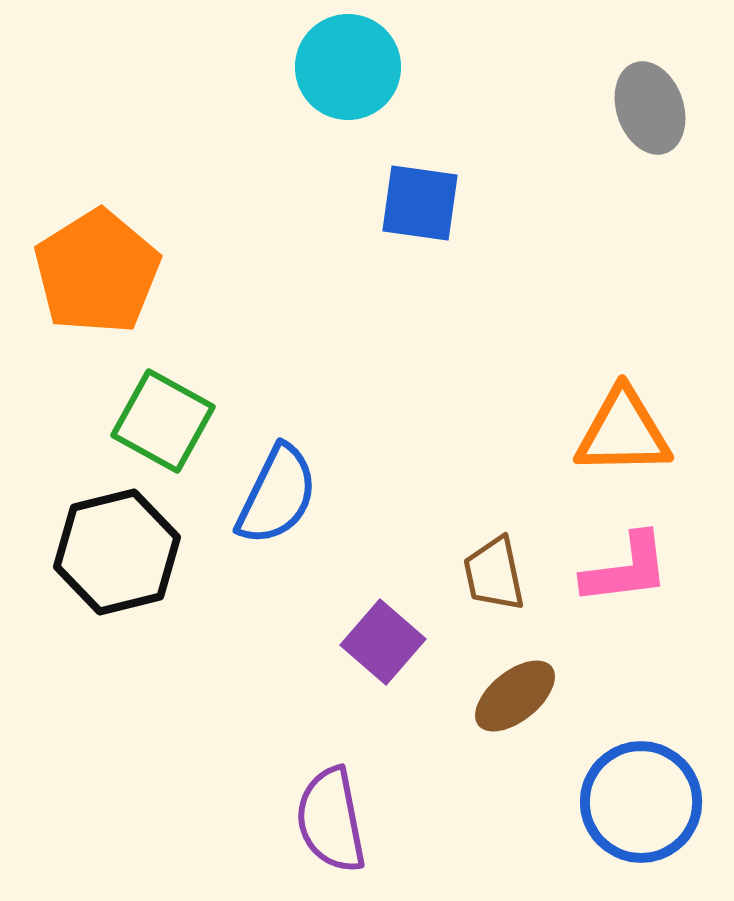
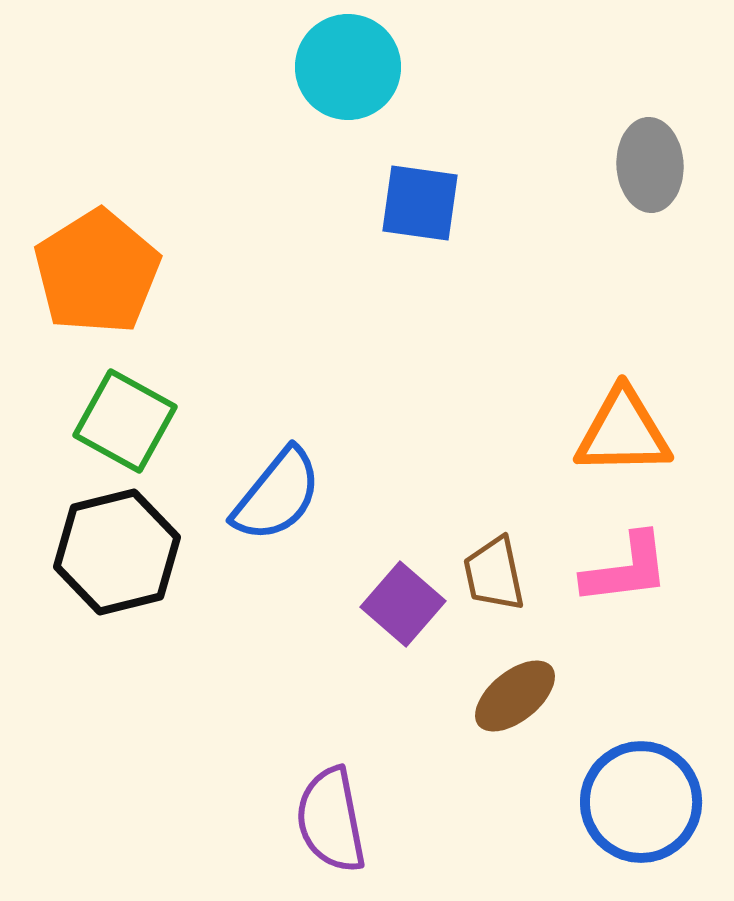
gray ellipse: moved 57 px down; rotated 16 degrees clockwise
green square: moved 38 px left
blue semicircle: rotated 13 degrees clockwise
purple square: moved 20 px right, 38 px up
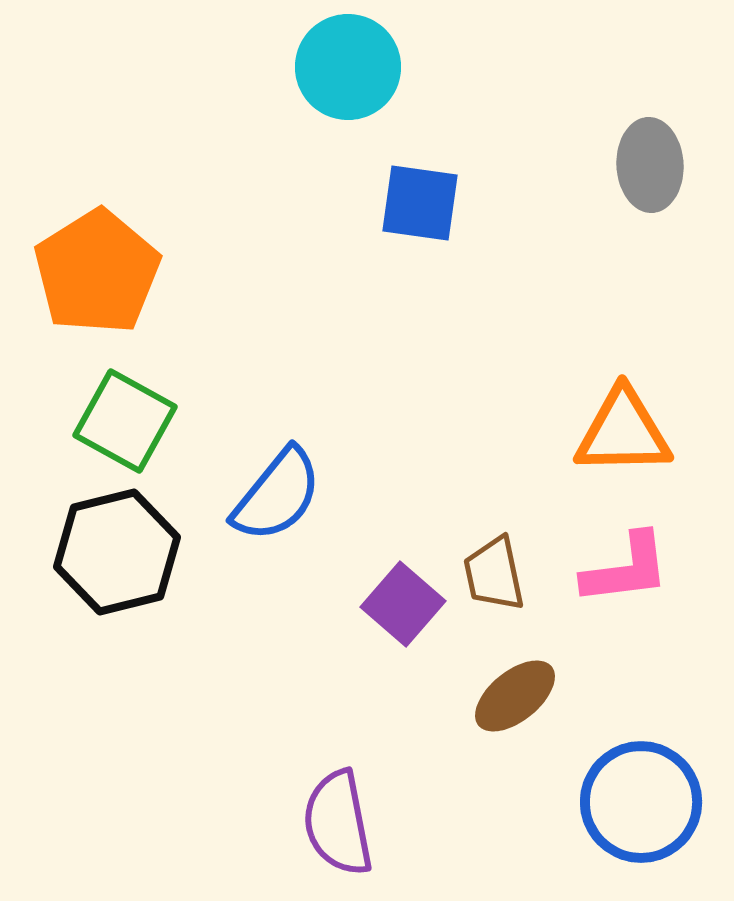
purple semicircle: moved 7 px right, 3 px down
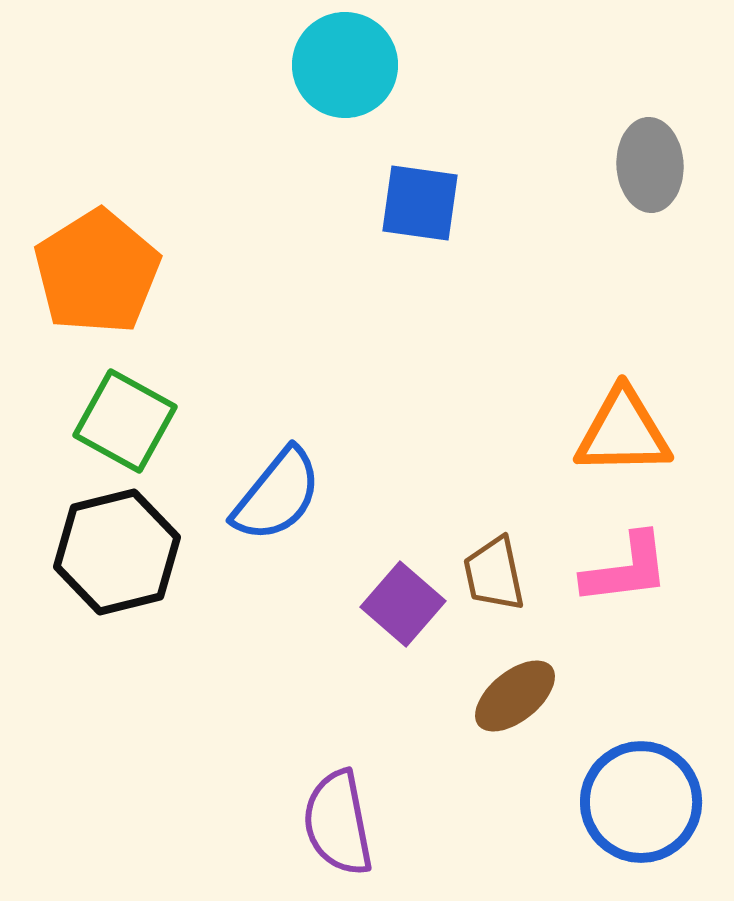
cyan circle: moved 3 px left, 2 px up
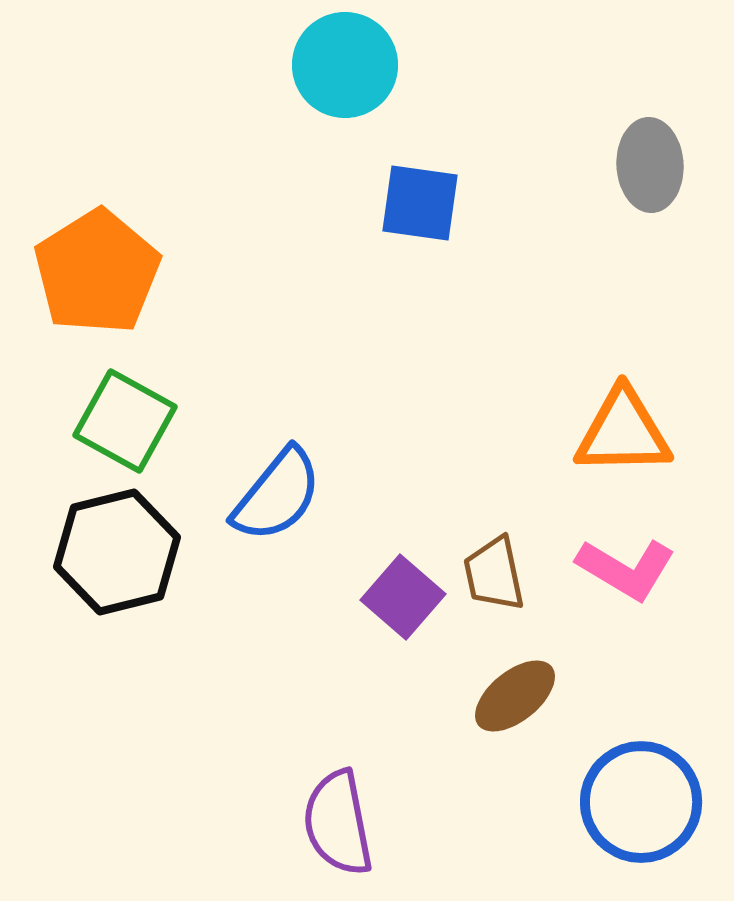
pink L-shape: rotated 38 degrees clockwise
purple square: moved 7 px up
